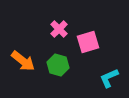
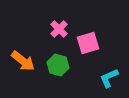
pink square: moved 1 px down
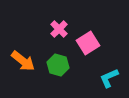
pink square: rotated 15 degrees counterclockwise
